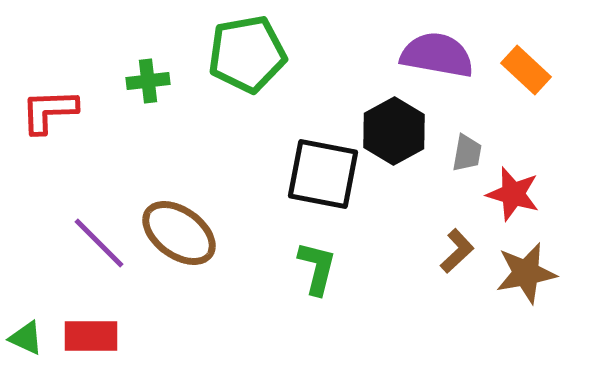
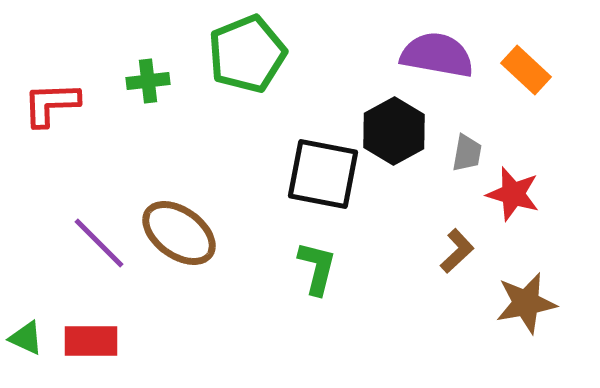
green pentagon: rotated 12 degrees counterclockwise
red L-shape: moved 2 px right, 7 px up
brown star: moved 30 px down
red rectangle: moved 5 px down
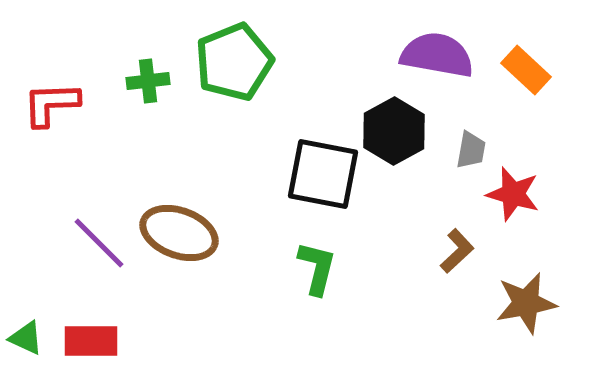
green pentagon: moved 13 px left, 8 px down
gray trapezoid: moved 4 px right, 3 px up
brown ellipse: rotated 16 degrees counterclockwise
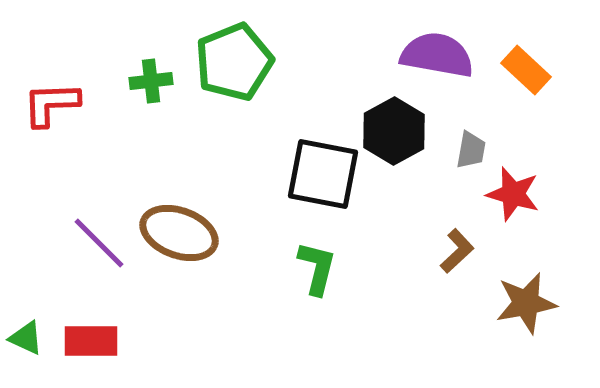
green cross: moved 3 px right
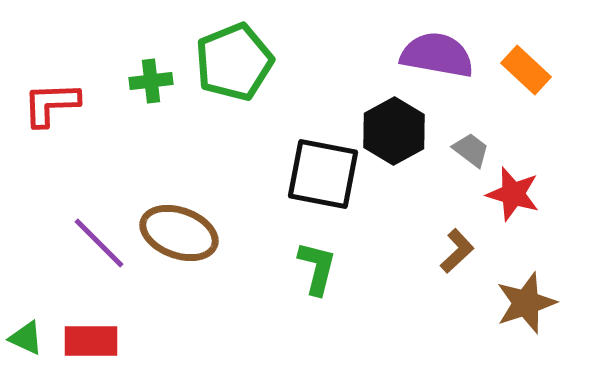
gray trapezoid: rotated 63 degrees counterclockwise
brown star: rotated 8 degrees counterclockwise
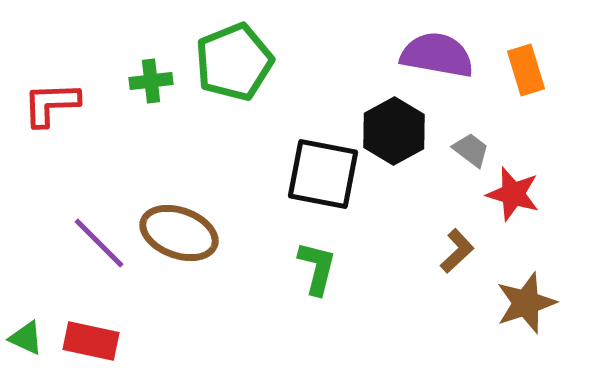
orange rectangle: rotated 30 degrees clockwise
red rectangle: rotated 12 degrees clockwise
